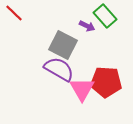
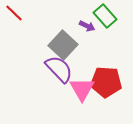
gray square: rotated 16 degrees clockwise
purple semicircle: rotated 16 degrees clockwise
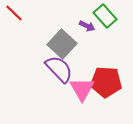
gray square: moved 1 px left, 1 px up
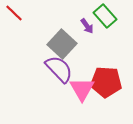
purple arrow: rotated 28 degrees clockwise
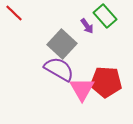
purple semicircle: rotated 16 degrees counterclockwise
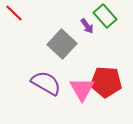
purple semicircle: moved 13 px left, 14 px down
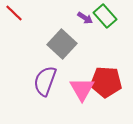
purple arrow: moved 2 px left, 8 px up; rotated 21 degrees counterclockwise
purple semicircle: moved 1 px left, 2 px up; rotated 100 degrees counterclockwise
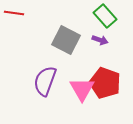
red line: rotated 36 degrees counterclockwise
purple arrow: moved 15 px right, 22 px down; rotated 14 degrees counterclockwise
gray square: moved 4 px right, 4 px up; rotated 16 degrees counterclockwise
red pentagon: moved 1 px left, 1 px down; rotated 16 degrees clockwise
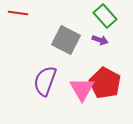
red line: moved 4 px right
red pentagon: rotated 8 degrees clockwise
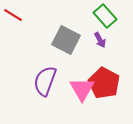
red line: moved 5 px left, 2 px down; rotated 24 degrees clockwise
purple arrow: rotated 42 degrees clockwise
red pentagon: moved 1 px left
